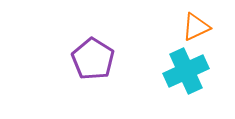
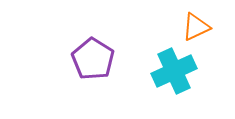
cyan cross: moved 12 px left
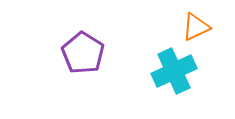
purple pentagon: moved 10 px left, 6 px up
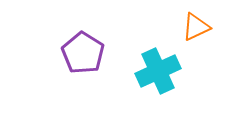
cyan cross: moved 16 px left
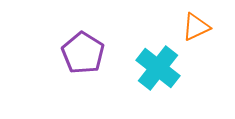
cyan cross: moved 3 px up; rotated 27 degrees counterclockwise
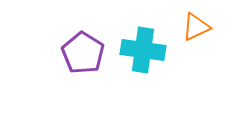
cyan cross: moved 15 px left, 18 px up; rotated 30 degrees counterclockwise
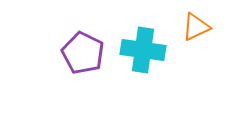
purple pentagon: rotated 6 degrees counterclockwise
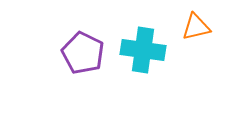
orange triangle: rotated 12 degrees clockwise
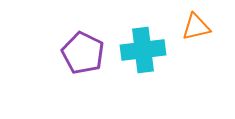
cyan cross: rotated 15 degrees counterclockwise
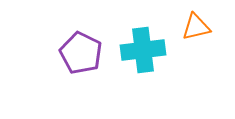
purple pentagon: moved 2 px left
